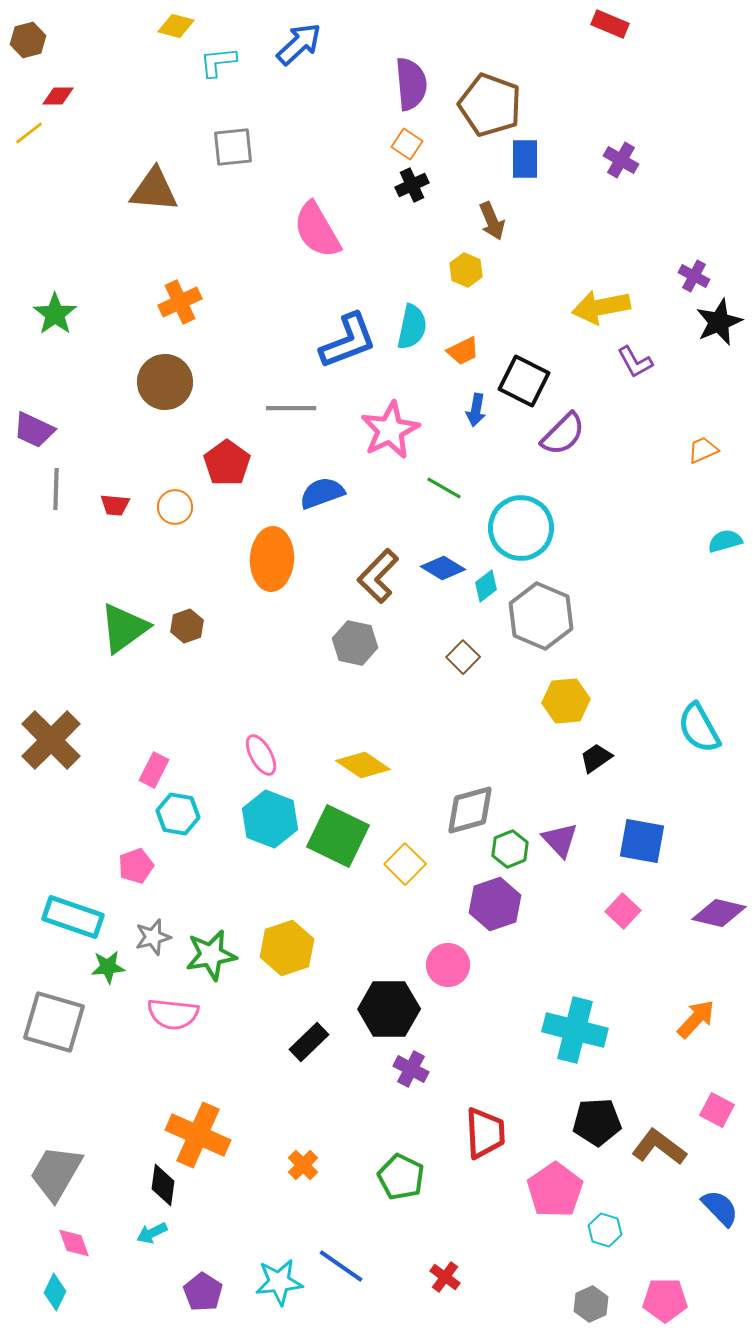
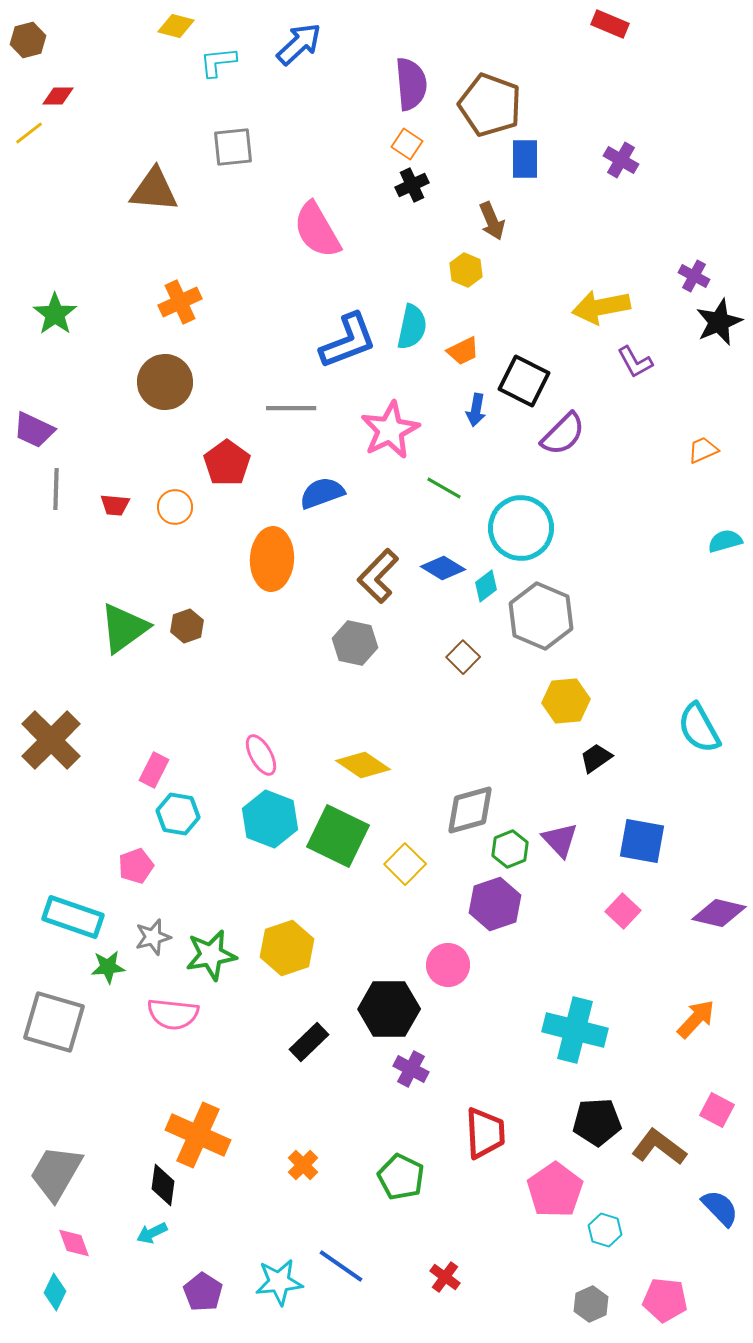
pink pentagon at (665, 1300): rotated 6 degrees clockwise
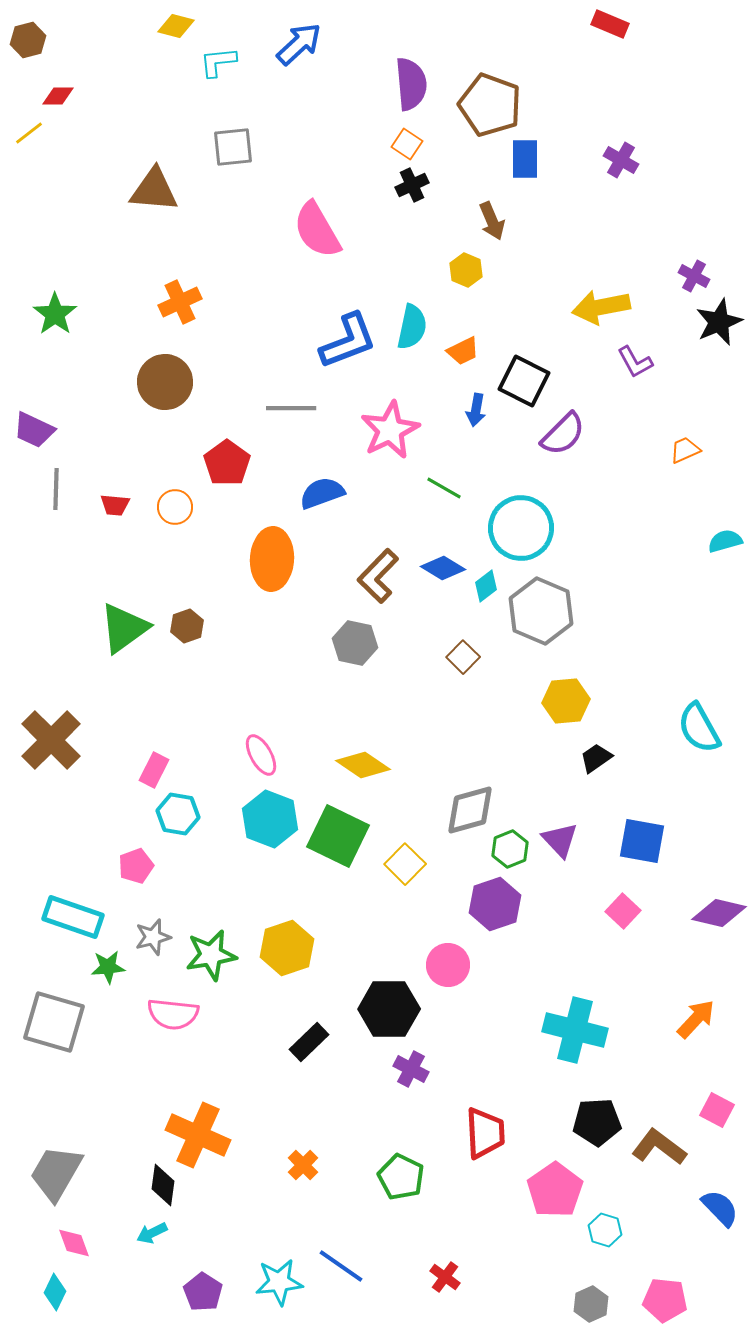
orange trapezoid at (703, 450): moved 18 px left
gray hexagon at (541, 616): moved 5 px up
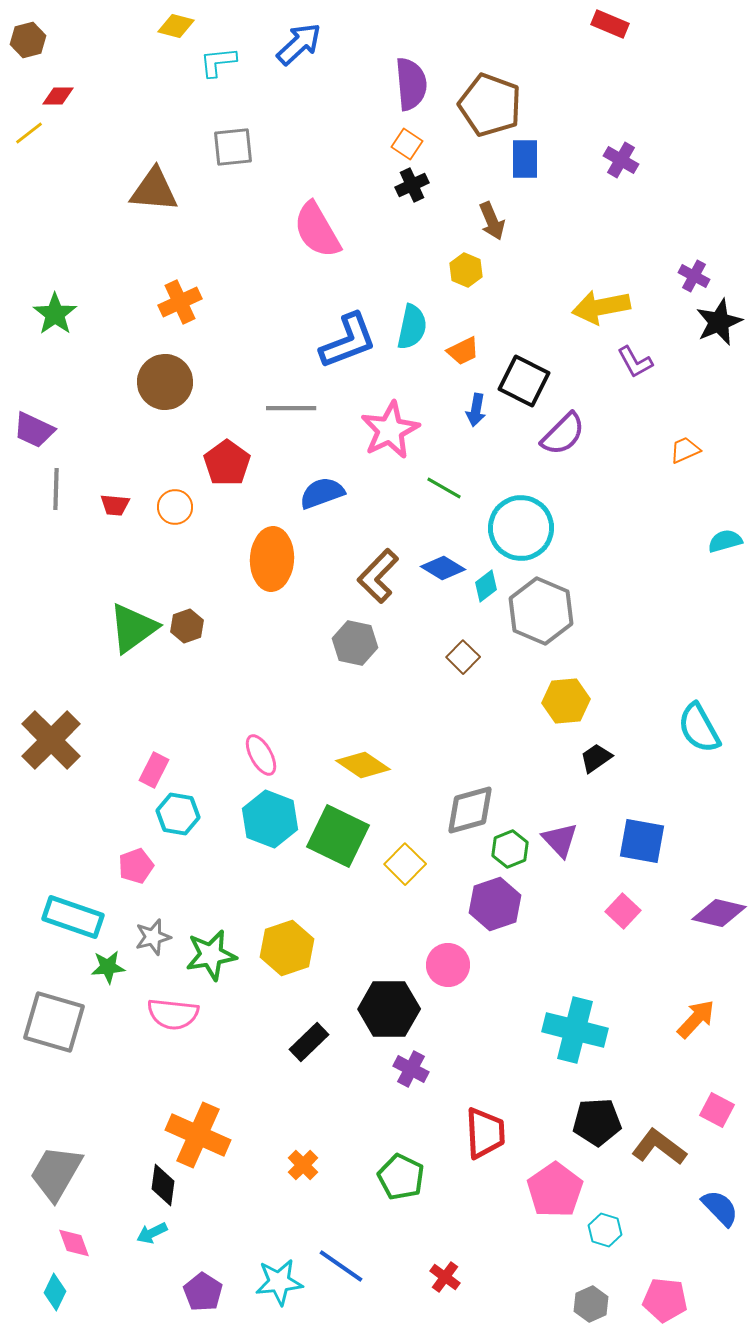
green triangle at (124, 628): moved 9 px right
